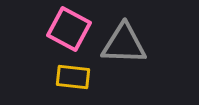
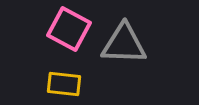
yellow rectangle: moved 9 px left, 7 px down
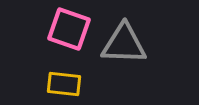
pink square: rotated 9 degrees counterclockwise
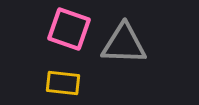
yellow rectangle: moved 1 px left, 1 px up
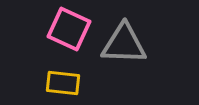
pink square: rotated 6 degrees clockwise
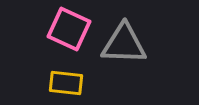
yellow rectangle: moved 3 px right
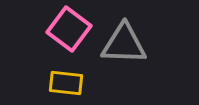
pink square: rotated 12 degrees clockwise
